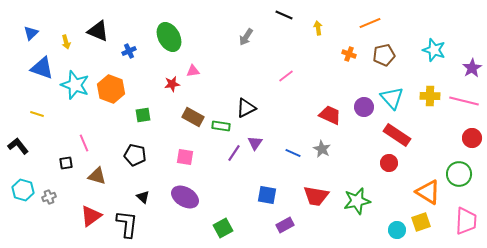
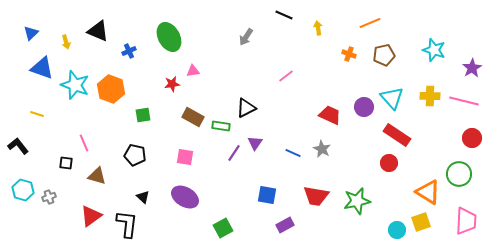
black square at (66, 163): rotated 16 degrees clockwise
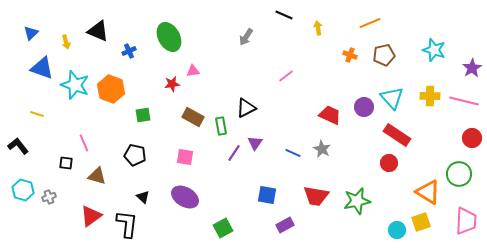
orange cross at (349, 54): moved 1 px right, 1 px down
green rectangle at (221, 126): rotated 72 degrees clockwise
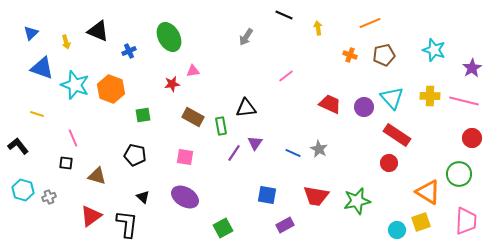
black triangle at (246, 108): rotated 20 degrees clockwise
red trapezoid at (330, 115): moved 11 px up
pink line at (84, 143): moved 11 px left, 5 px up
gray star at (322, 149): moved 3 px left
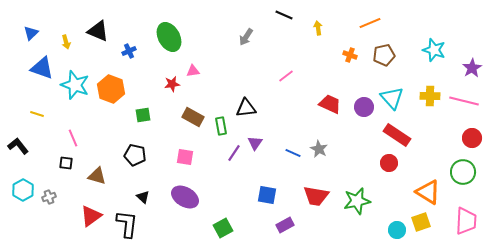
green circle at (459, 174): moved 4 px right, 2 px up
cyan hexagon at (23, 190): rotated 15 degrees clockwise
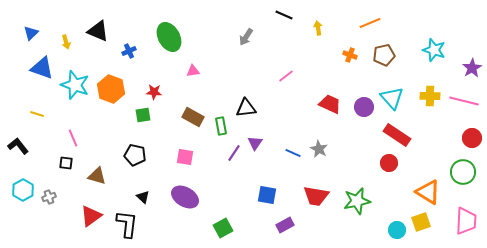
red star at (172, 84): moved 18 px left, 8 px down; rotated 14 degrees clockwise
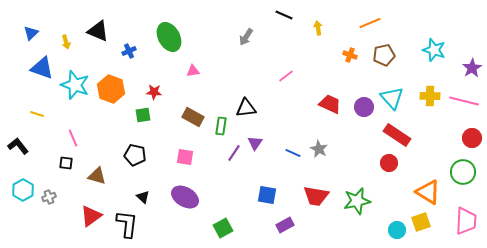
green rectangle at (221, 126): rotated 18 degrees clockwise
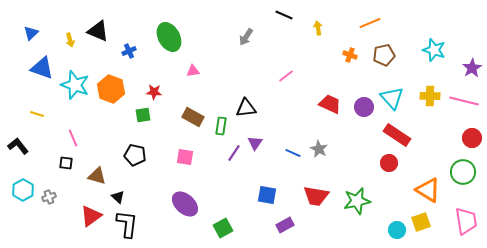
yellow arrow at (66, 42): moved 4 px right, 2 px up
orange triangle at (428, 192): moved 2 px up
black triangle at (143, 197): moved 25 px left
purple ellipse at (185, 197): moved 7 px down; rotated 12 degrees clockwise
pink trapezoid at (466, 221): rotated 12 degrees counterclockwise
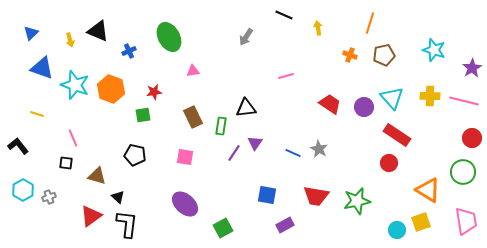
orange line at (370, 23): rotated 50 degrees counterclockwise
pink line at (286, 76): rotated 21 degrees clockwise
red star at (154, 92): rotated 14 degrees counterclockwise
red trapezoid at (330, 104): rotated 10 degrees clockwise
brown rectangle at (193, 117): rotated 35 degrees clockwise
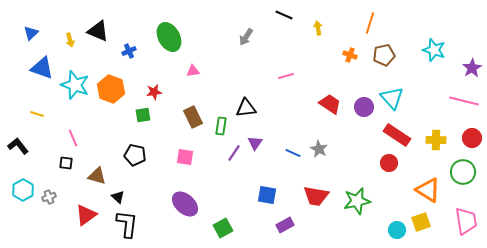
yellow cross at (430, 96): moved 6 px right, 44 px down
red triangle at (91, 216): moved 5 px left, 1 px up
